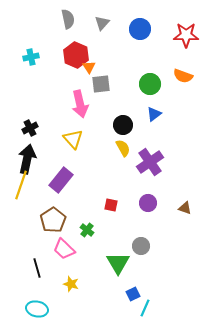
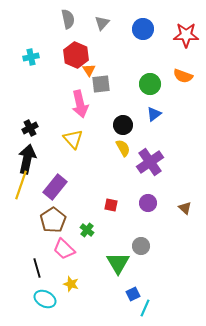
blue circle: moved 3 px right
orange triangle: moved 3 px down
purple rectangle: moved 6 px left, 7 px down
brown triangle: rotated 24 degrees clockwise
cyan ellipse: moved 8 px right, 10 px up; rotated 15 degrees clockwise
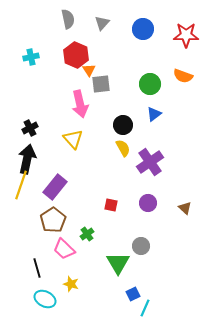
green cross: moved 4 px down; rotated 16 degrees clockwise
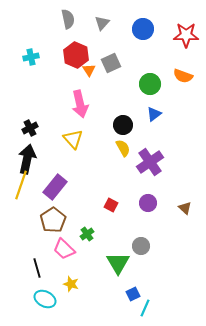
gray square: moved 10 px right, 21 px up; rotated 18 degrees counterclockwise
red square: rotated 16 degrees clockwise
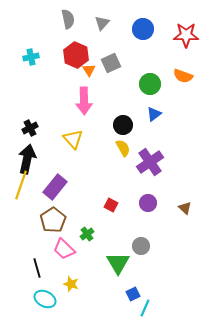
pink arrow: moved 4 px right, 3 px up; rotated 12 degrees clockwise
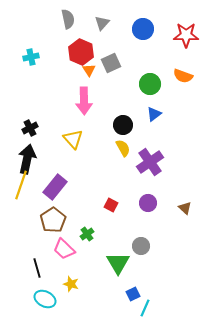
red hexagon: moved 5 px right, 3 px up
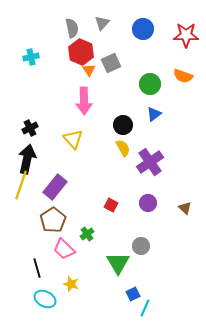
gray semicircle: moved 4 px right, 9 px down
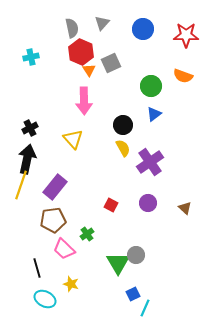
green circle: moved 1 px right, 2 px down
brown pentagon: rotated 25 degrees clockwise
gray circle: moved 5 px left, 9 px down
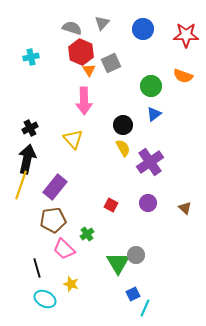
gray semicircle: rotated 60 degrees counterclockwise
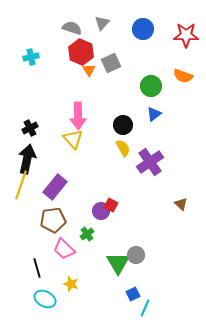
pink arrow: moved 6 px left, 15 px down
purple circle: moved 47 px left, 8 px down
brown triangle: moved 4 px left, 4 px up
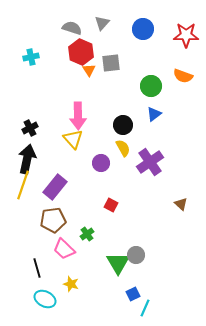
gray square: rotated 18 degrees clockwise
yellow line: moved 2 px right
purple circle: moved 48 px up
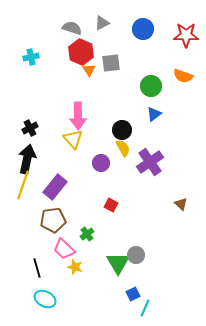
gray triangle: rotated 21 degrees clockwise
black circle: moved 1 px left, 5 px down
yellow star: moved 4 px right, 17 px up
